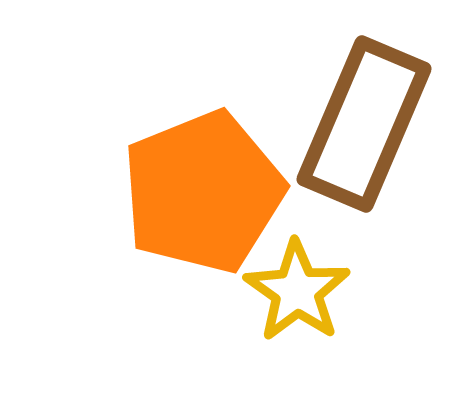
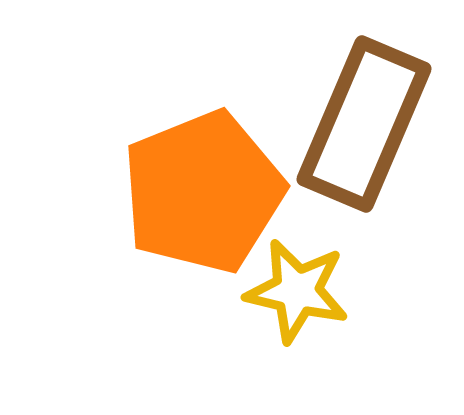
yellow star: rotated 22 degrees counterclockwise
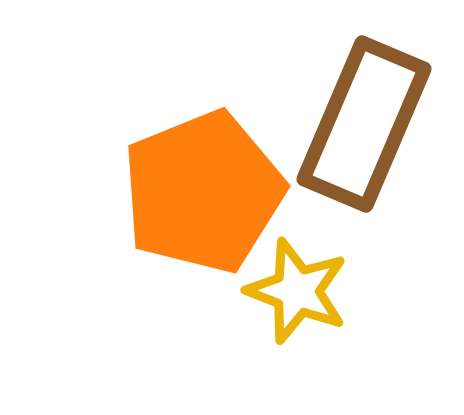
yellow star: rotated 8 degrees clockwise
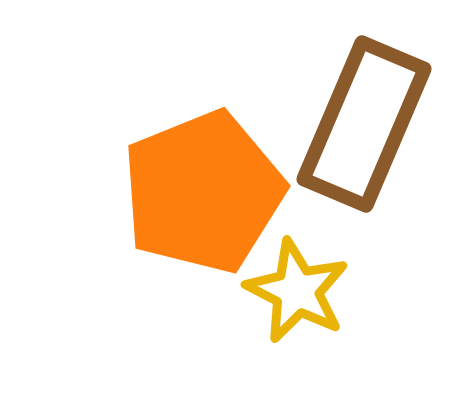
yellow star: rotated 6 degrees clockwise
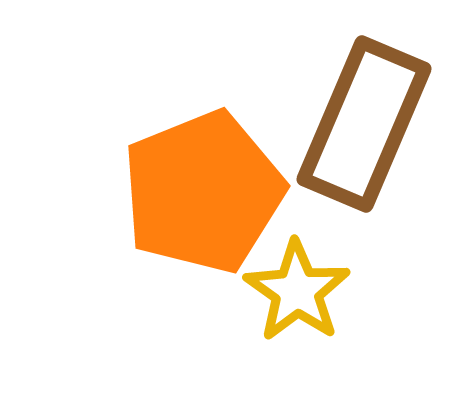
yellow star: rotated 8 degrees clockwise
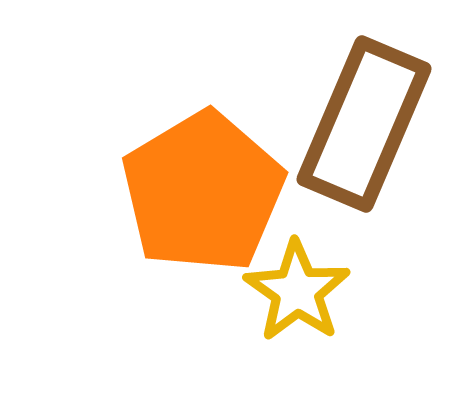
orange pentagon: rotated 9 degrees counterclockwise
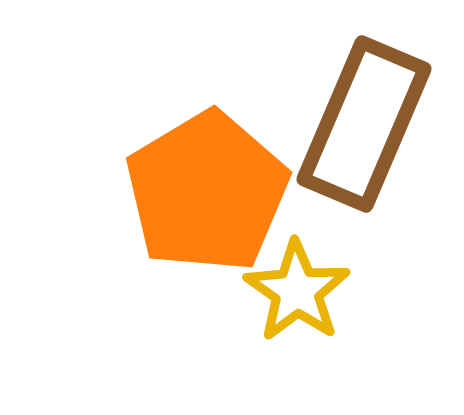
orange pentagon: moved 4 px right
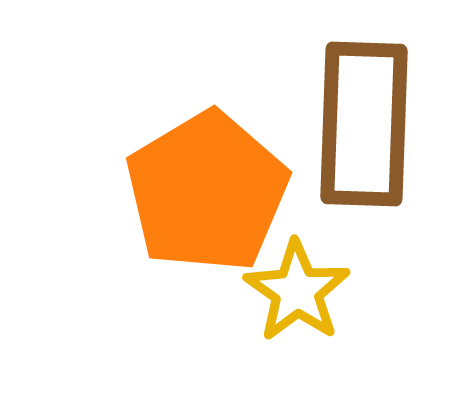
brown rectangle: rotated 21 degrees counterclockwise
